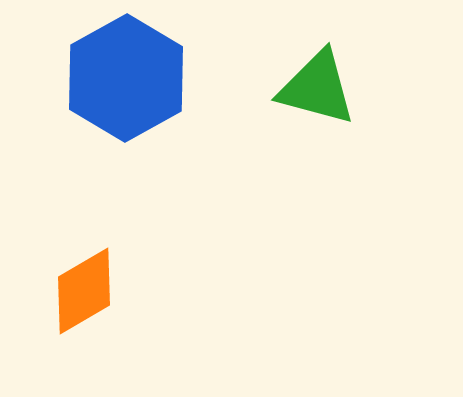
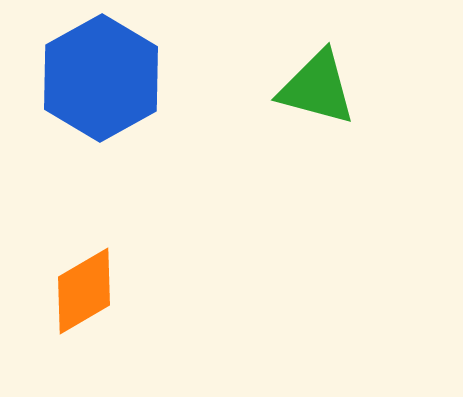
blue hexagon: moved 25 px left
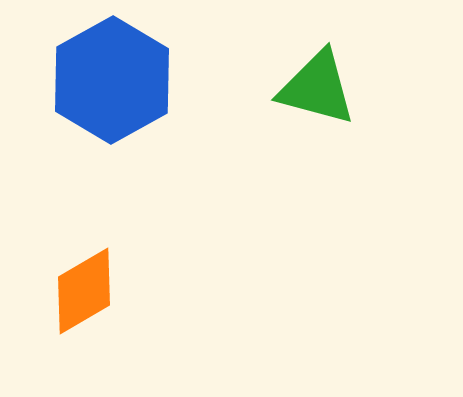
blue hexagon: moved 11 px right, 2 px down
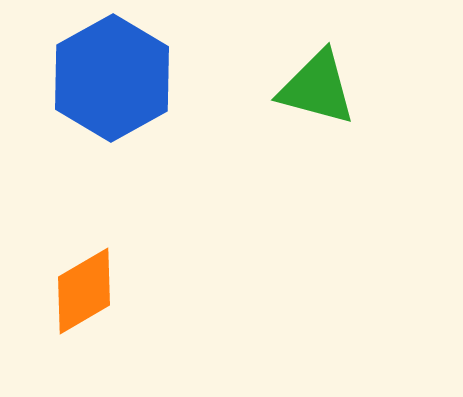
blue hexagon: moved 2 px up
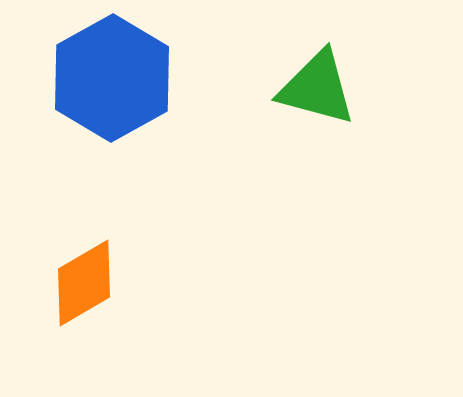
orange diamond: moved 8 px up
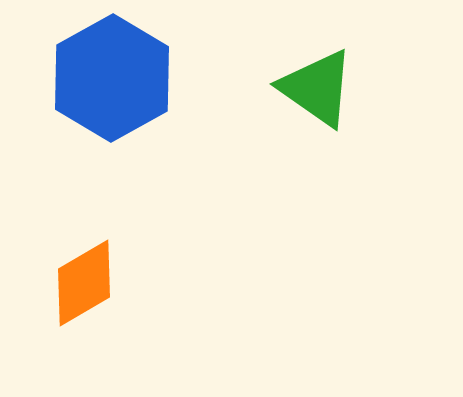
green triangle: rotated 20 degrees clockwise
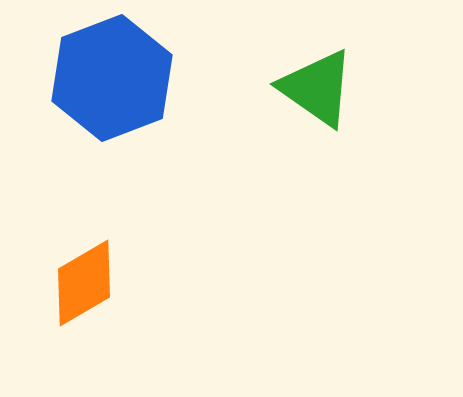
blue hexagon: rotated 8 degrees clockwise
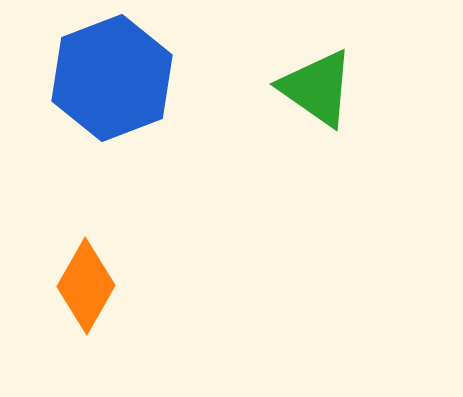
orange diamond: moved 2 px right, 3 px down; rotated 30 degrees counterclockwise
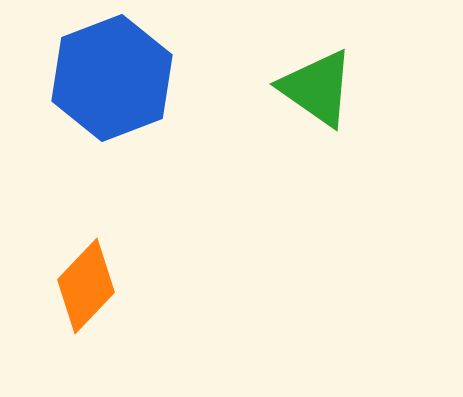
orange diamond: rotated 14 degrees clockwise
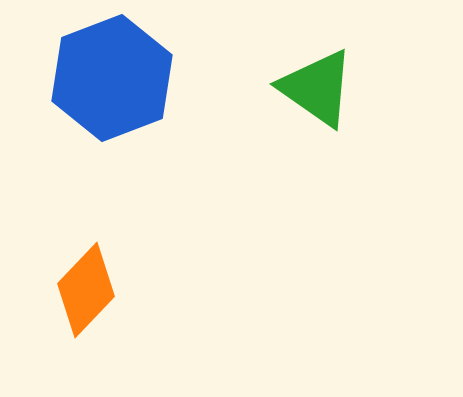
orange diamond: moved 4 px down
